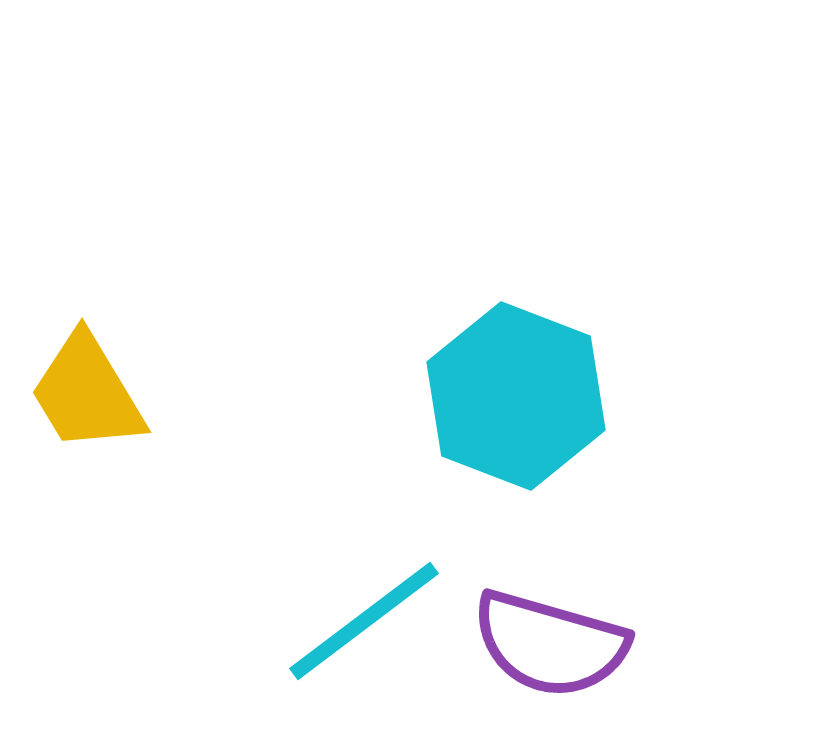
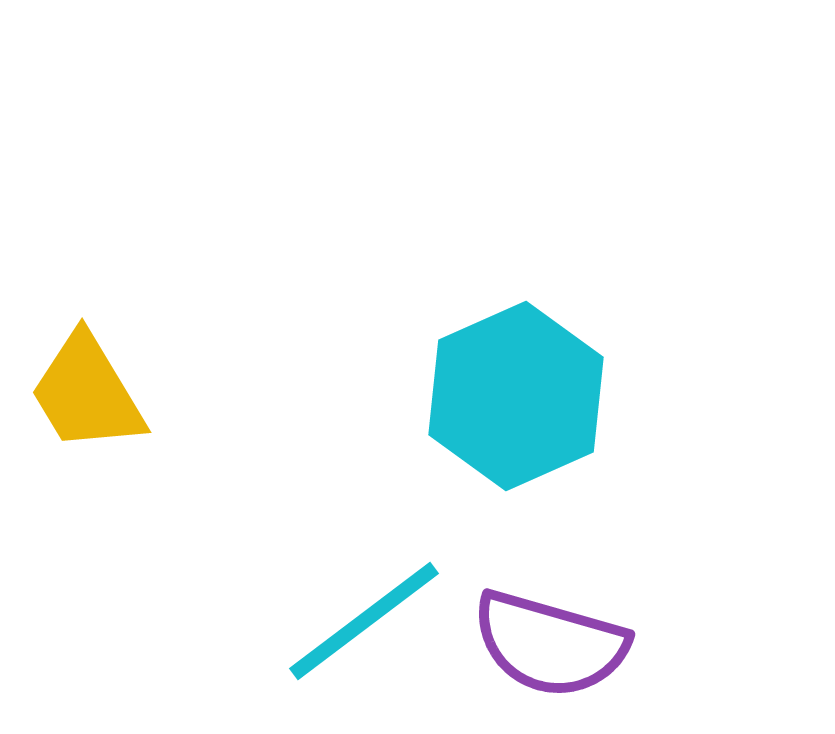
cyan hexagon: rotated 15 degrees clockwise
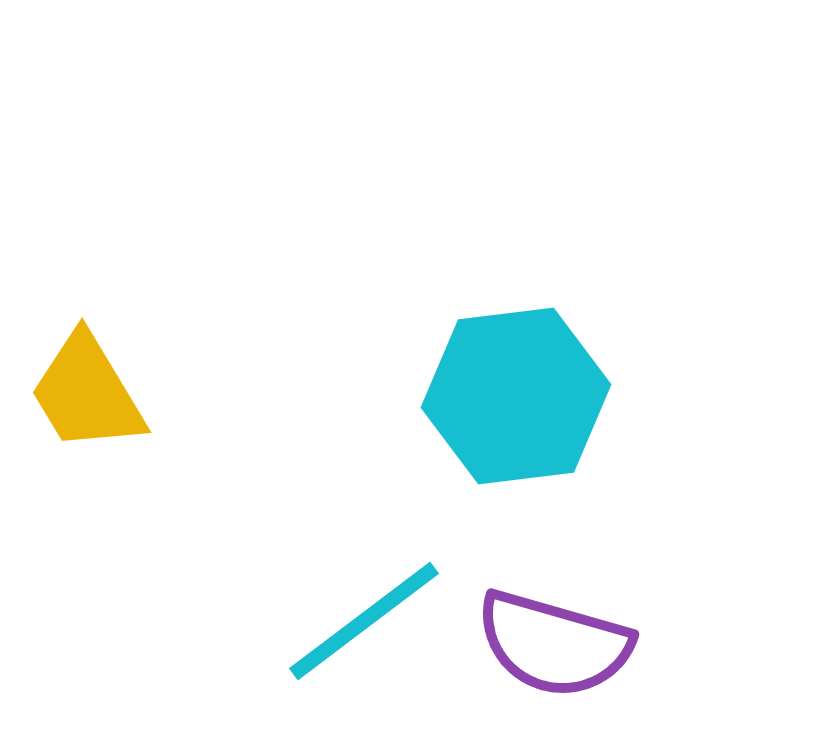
cyan hexagon: rotated 17 degrees clockwise
purple semicircle: moved 4 px right
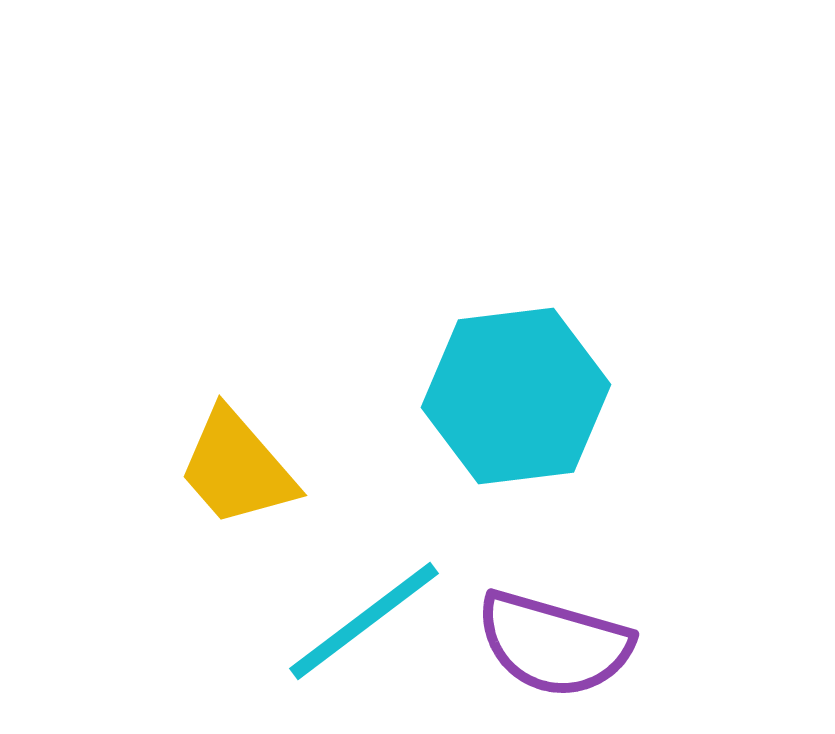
yellow trapezoid: moved 150 px right, 75 px down; rotated 10 degrees counterclockwise
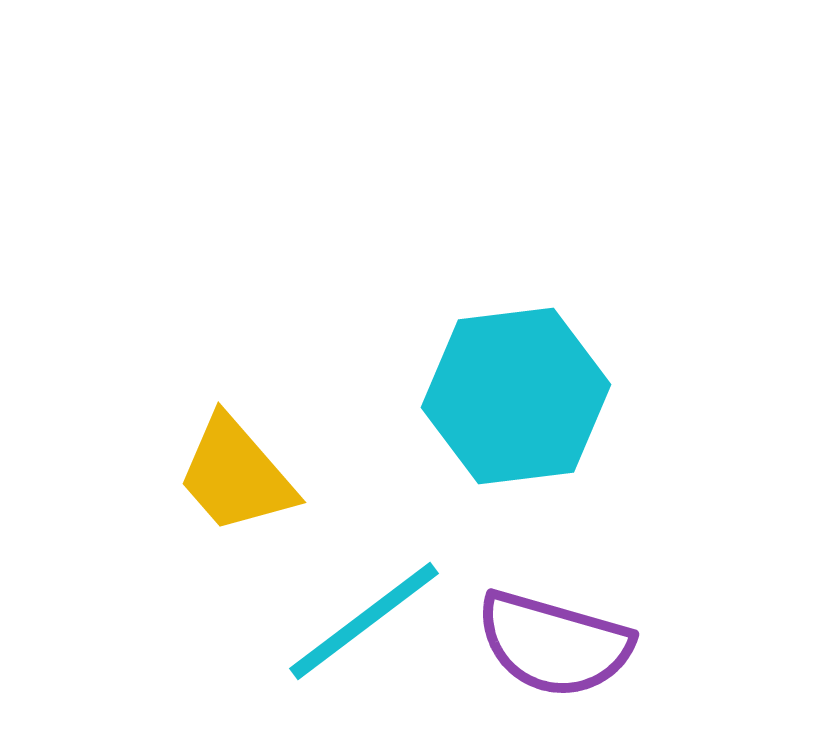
yellow trapezoid: moved 1 px left, 7 px down
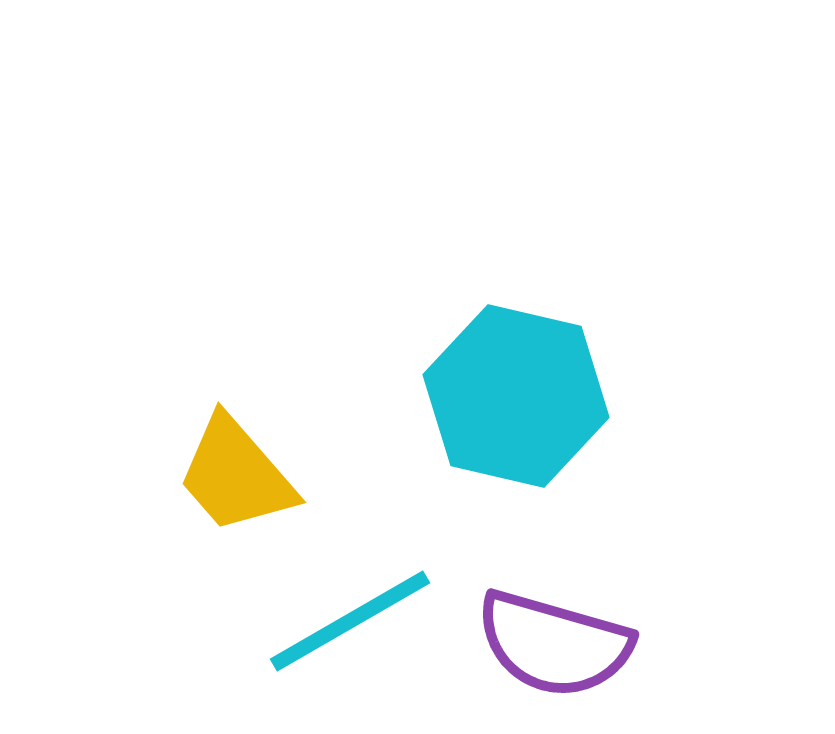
cyan hexagon: rotated 20 degrees clockwise
cyan line: moved 14 px left; rotated 7 degrees clockwise
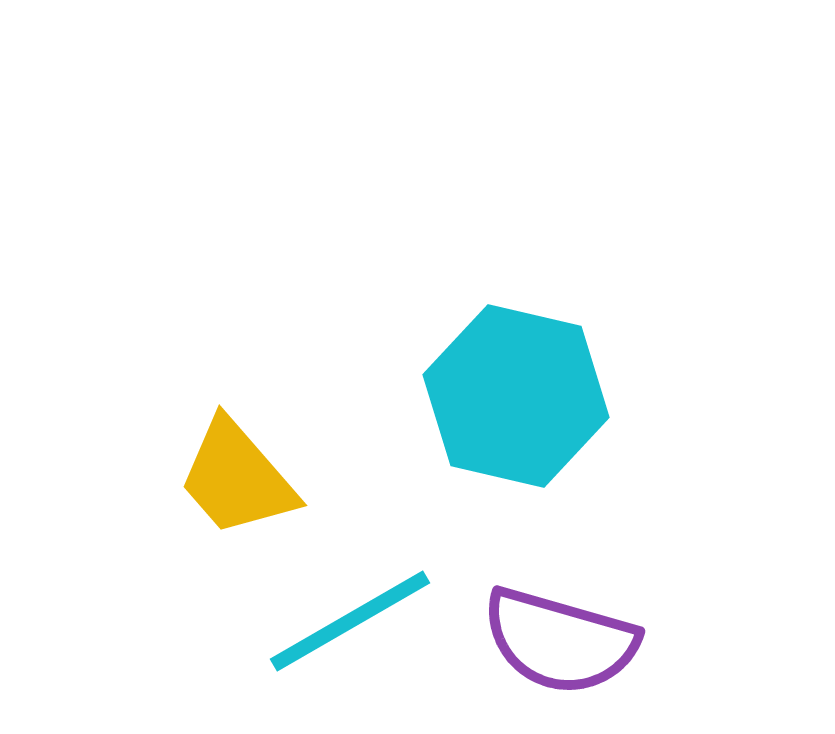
yellow trapezoid: moved 1 px right, 3 px down
purple semicircle: moved 6 px right, 3 px up
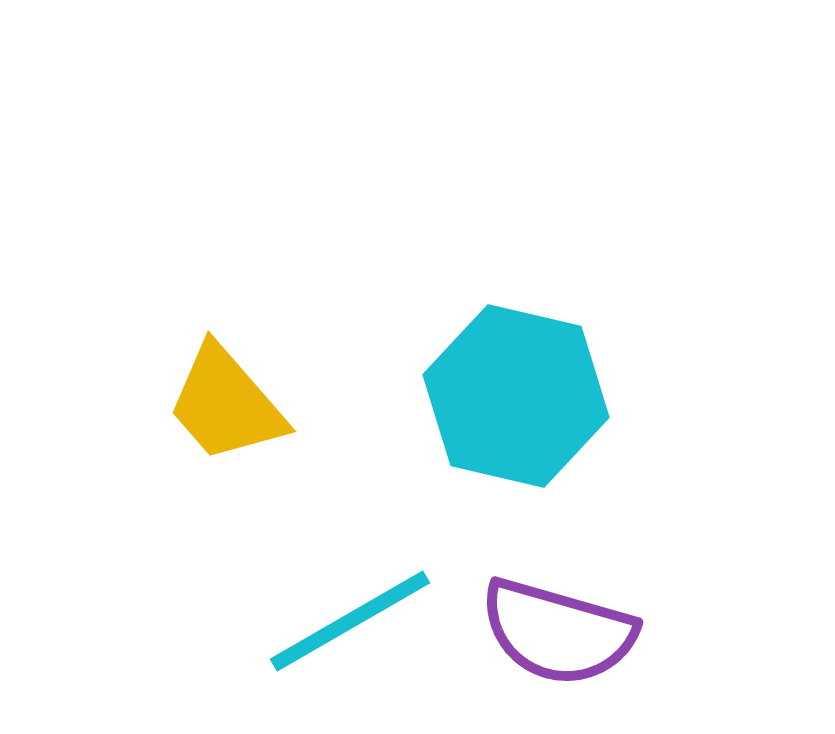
yellow trapezoid: moved 11 px left, 74 px up
purple semicircle: moved 2 px left, 9 px up
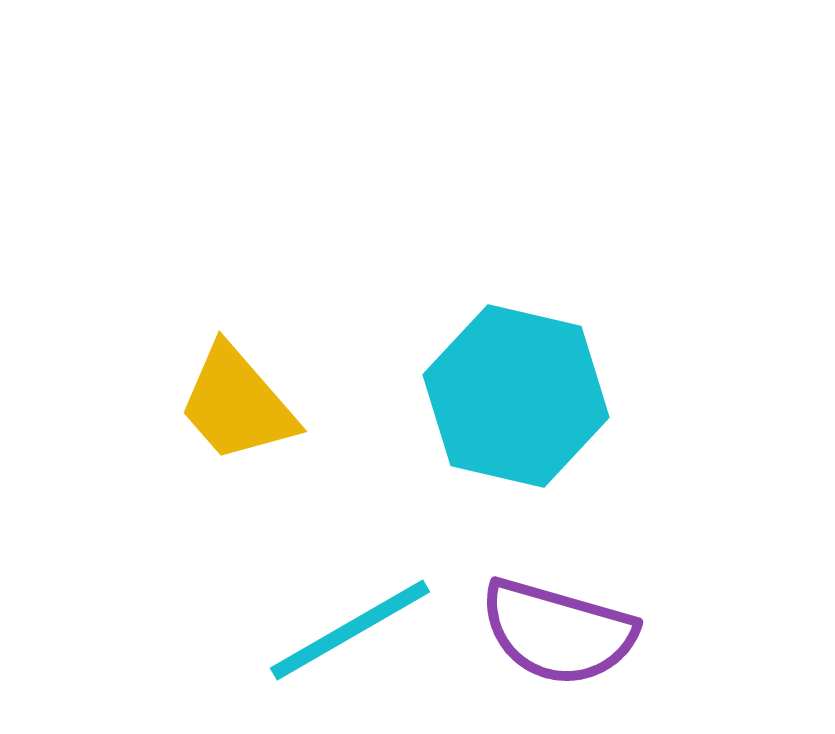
yellow trapezoid: moved 11 px right
cyan line: moved 9 px down
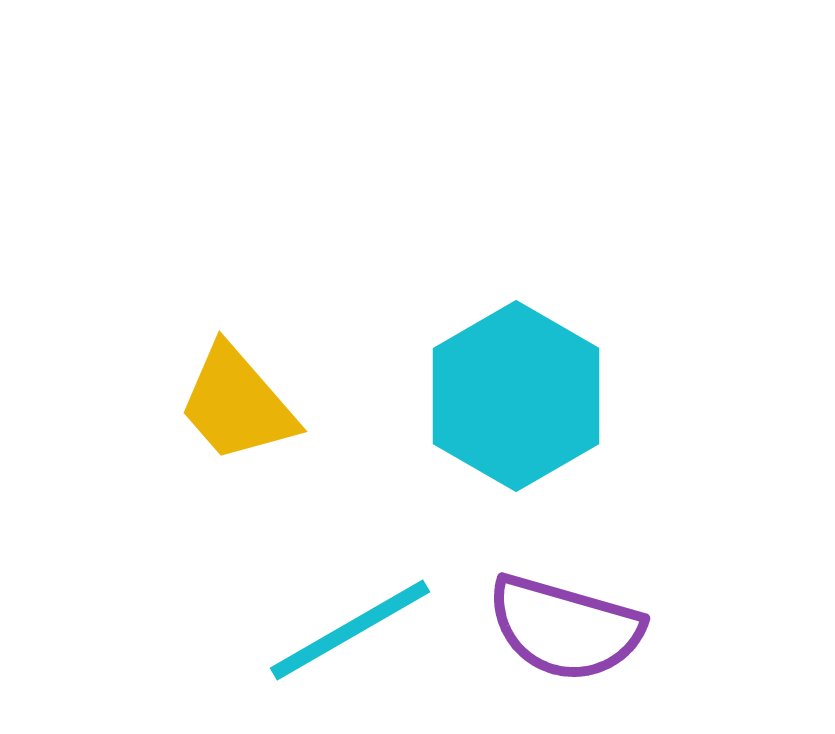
cyan hexagon: rotated 17 degrees clockwise
purple semicircle: moved 7 px right, 4 px up
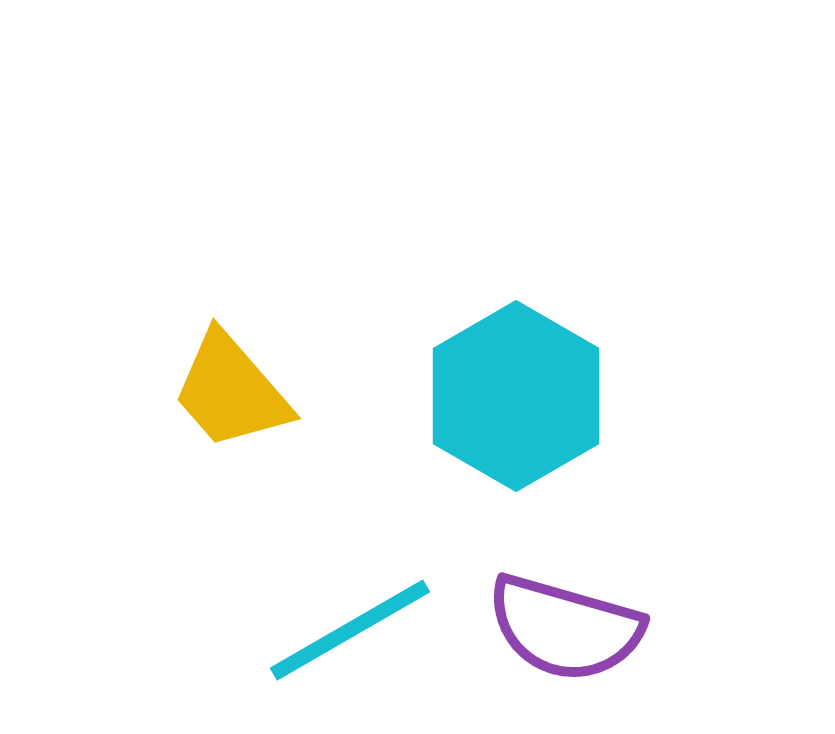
yellow trapezoid: moved 6 px left, 13 px up
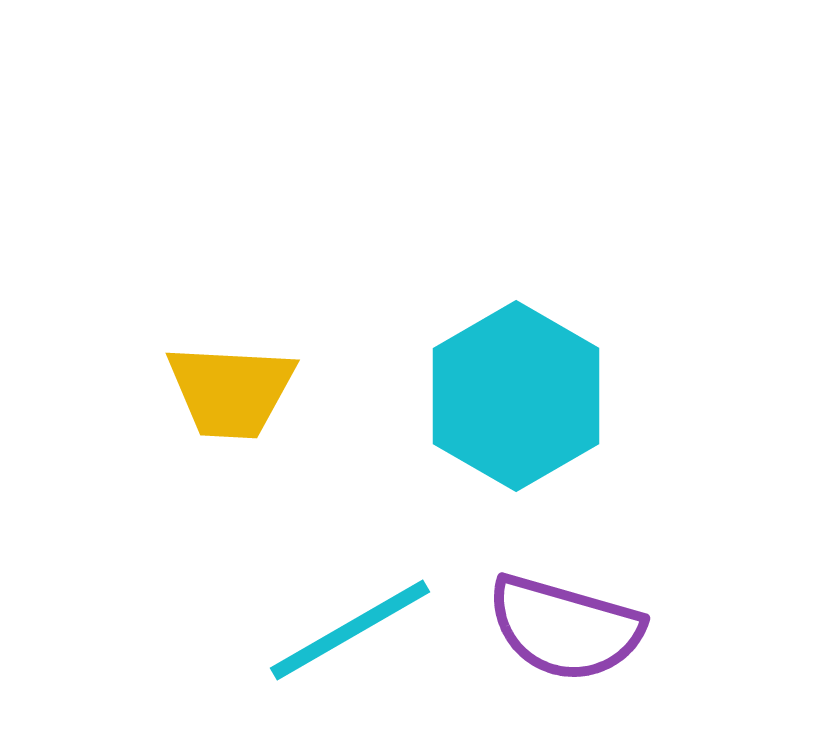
yellow trapezoid: rotated 46 degrees counterclockwise
